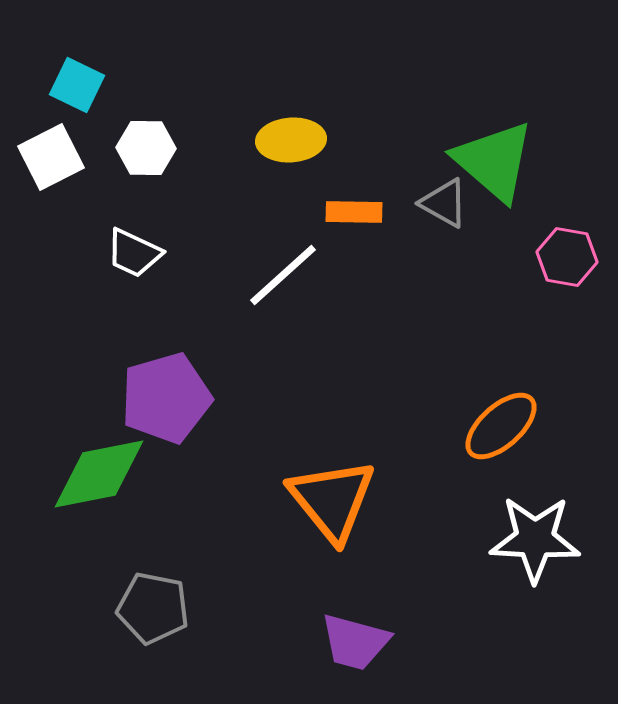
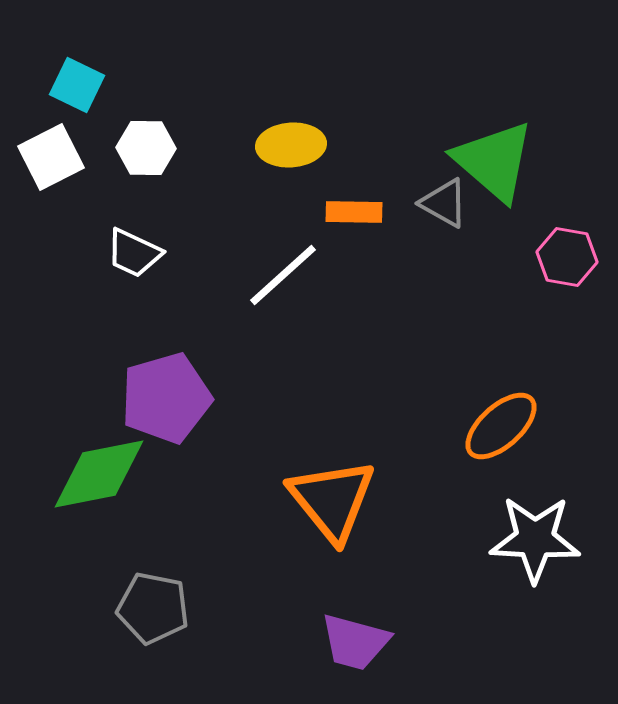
yellow ellipse: moved 5 px down
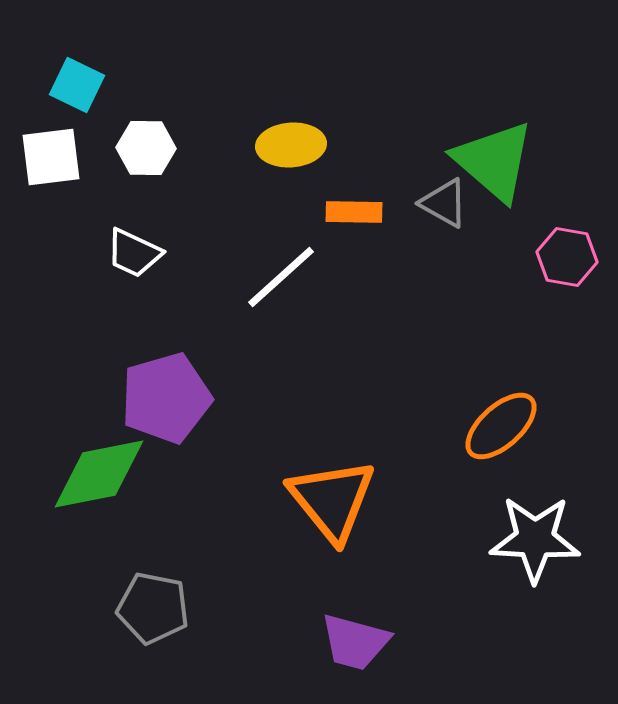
white square: rotated 20 degrees clockwise
white line: moved 2 px left, 2 px down
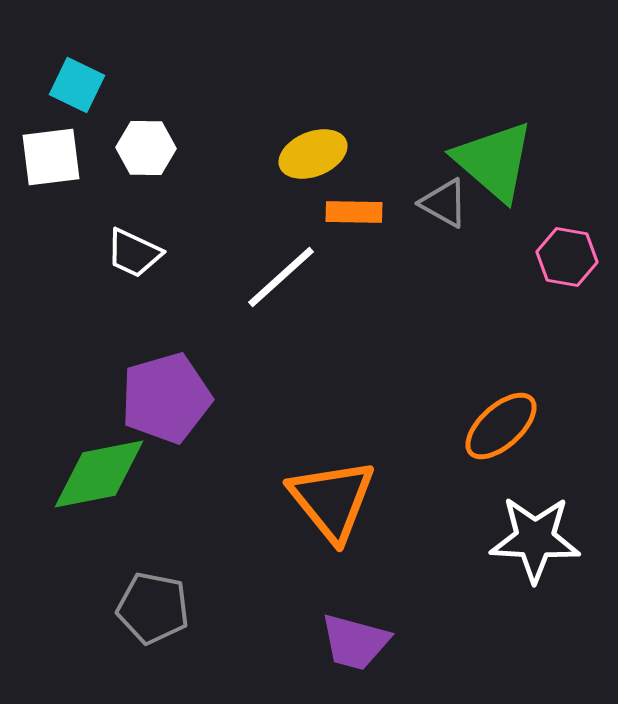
yellow ellipse: moved 22 px right, 9 px down; rotated 18 degrees counterclockwise
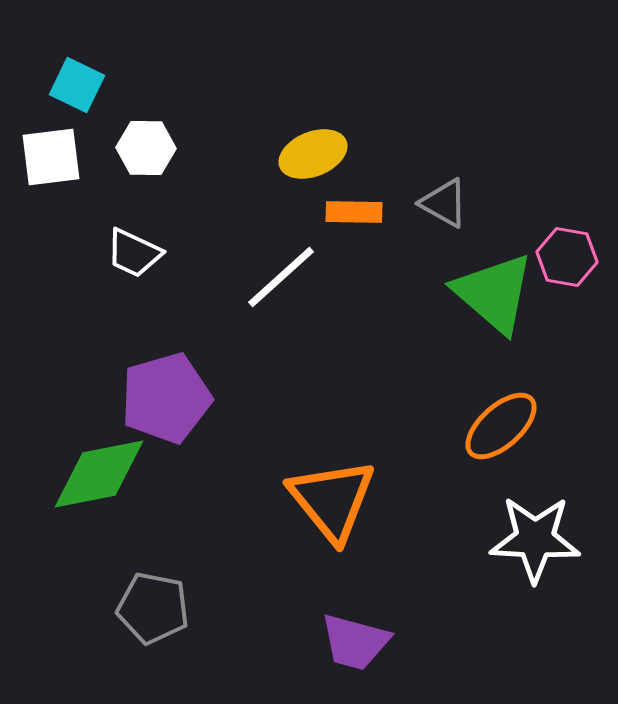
green triangle: moved 132 px down
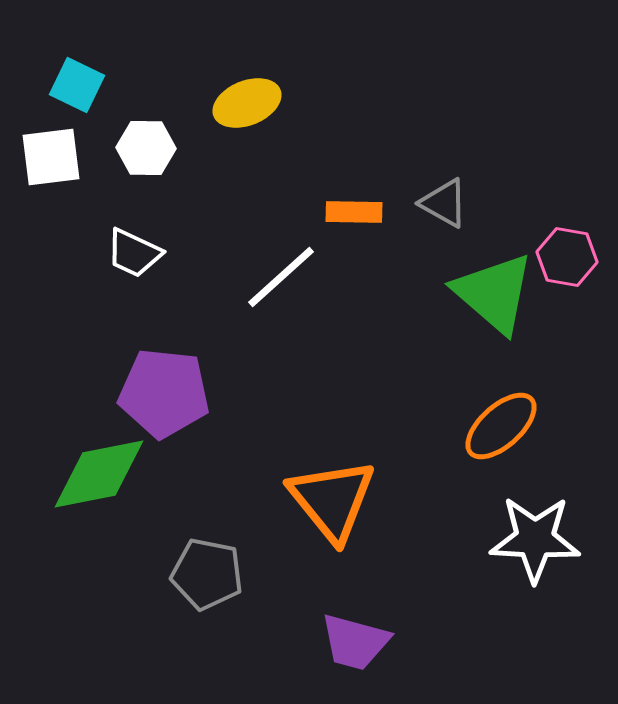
yellow ellipse: moved 66 px left, 51 px up
purple pentagon: moved 2 px left, 5 px up; rotated 22 degrees clockwise
gray pentagon: moved 54 px right, 34 px up
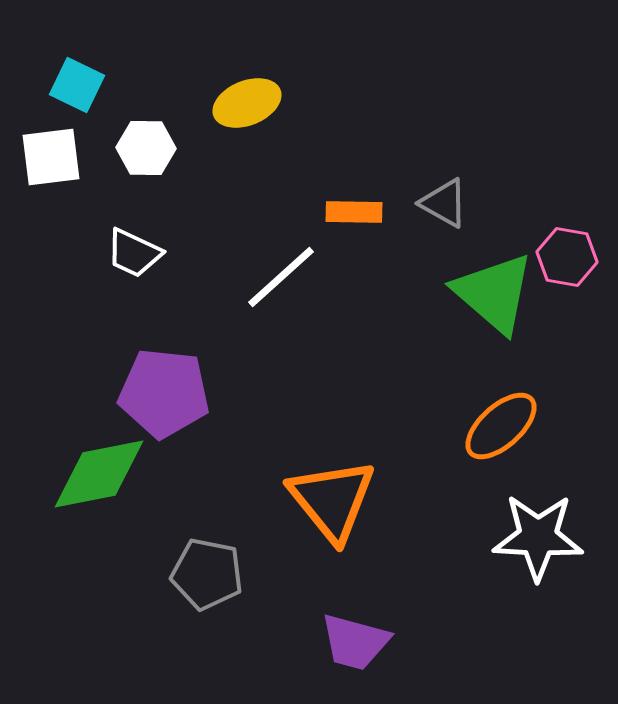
white star: moved 3 px right, 2 px up
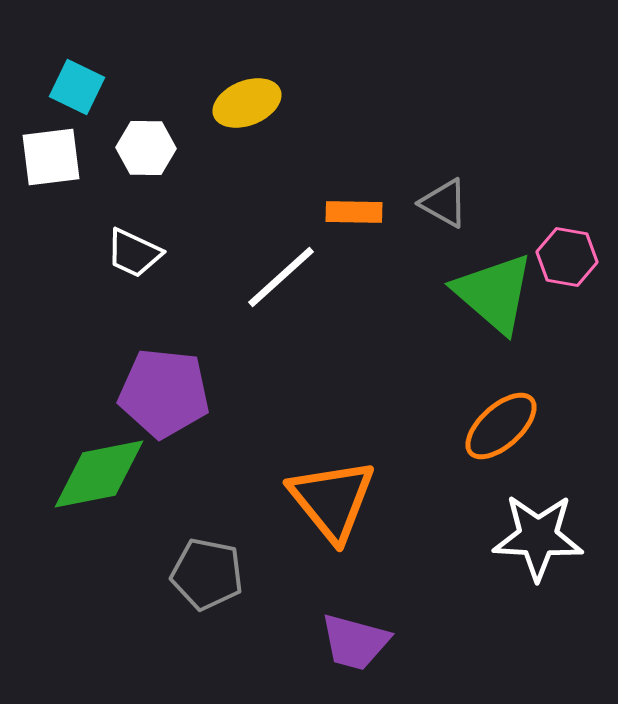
cyan square: moved 2 px down
